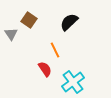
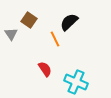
orange line: moved 11 px up
cyan cross: moved 3 px right; rotated 30 degrees counterclockwise
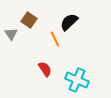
cyan cross: moved 1 px right, 2 px up
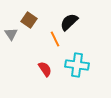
cyan cross: moved 15 px up; rotated 15 degrees counterclockwise
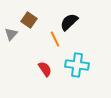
gray triangle: rotated 16 degrees clockwise
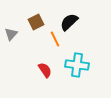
brown square: moved 7 px right, 2 px down; rotated 28 degrees clockwise
red semicircle: moved 1 px down
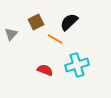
orange line: rotated 35 degrees counterclockwise
cyan cross: rotated 25 degrees counterclockwise
red semicircle: rotated 35 degrees counterclockwise
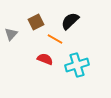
black semicircle: moved 1 px right, 1 px up
red semicircle: moved 11 px up
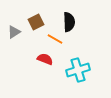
black semicircle: moved 1 px left, 1 px down; rotated 132 degrees clockwise
gray triangle: moved 3 px right, 2 px up; rotated 16 degrees clockwise
cyan cross: moved 1 px right, 5 px down
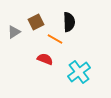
cyan cross: moved 1 px right, 2 px down; rotated 20 degrees counterclockwise
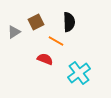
orange line: moved 1 px right, 2 px down
cyan cross: moved 1 px down
